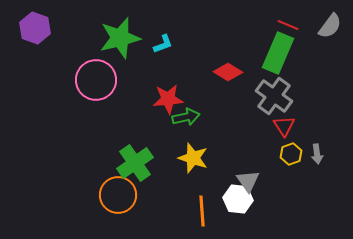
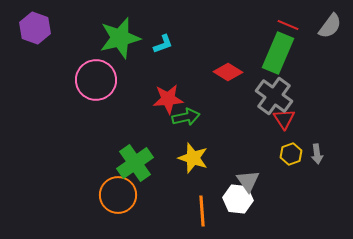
red triangle: moved 7 px up
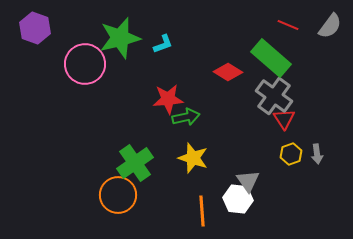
green rectangle: moved 7 px left, 5 px down; rotated 72 degrees counterclockwise
pink circle: moved 11 px left, 16 px up
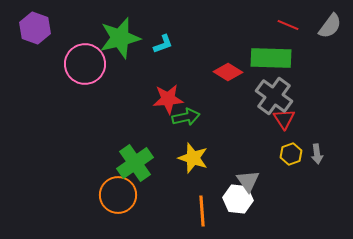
green rectangle: rotated 39 degrees counterclockwise
